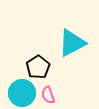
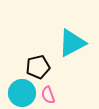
black pentagon: rotated 20 degrees clockwise
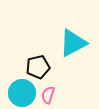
cyan triangle: moved 1 px right
pink semicircle: rotated 36 degrees clockwise
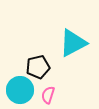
cyan circle: moved 2 px left, 3 px up
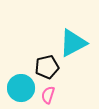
black pentagon: moved 9 px right
cyan circle: moved 1 px right, 2 px up
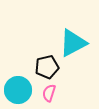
cyan circle: moved 3 px left, 2 px down
pink semicircle: moved 1 px right, 2 px up
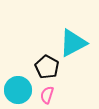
black pentagon: rotated 30 degrees counterclockwise
pink semicircle: moved 2 px left, 2 px down
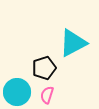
black pentagon: moved 3 px left, 1 px down; rotated 25 degrees clockwise
cyan circle: moved 1 px left, 2 px down
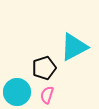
cyan triangle: moved 1 px right, 4 px down
